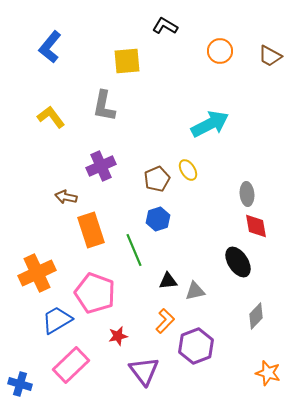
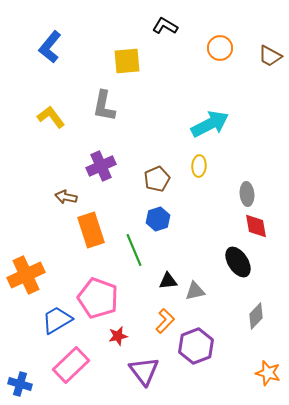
orange circle: moved 3 px up
yellow ellipse: moved 11 px right, 4 px up; rotated 35 degrees clockwise
orange cross: moved 11 px left, 2 px down
pink pentagon: moved 3 px right, 5 px down
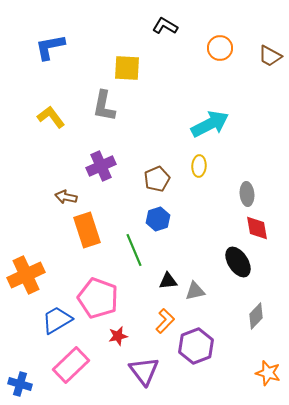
blue L-shape: rotated 40 degrees clockwise
yellow square: moved 7 px down; rotated 8 degrees clockwise
red diamond: moved 1 px right, 2 px down
orange rectangle: moved 4 px left
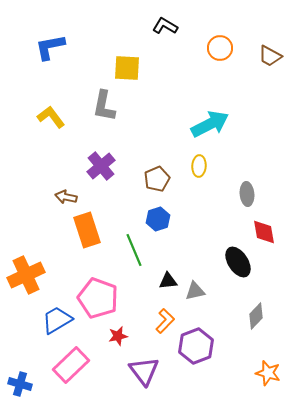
purple cross: rotated 16 degrees counterclockwise
red diamond: moved 7 px right, 4 px down
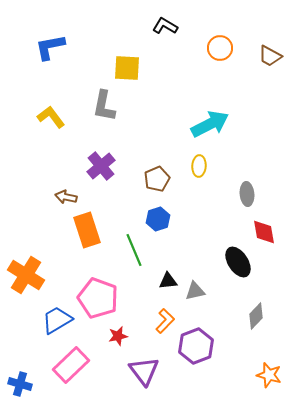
orange cross: rotated 33 degrees counterclockwise
orange star: moved 1 px right, 2 px down
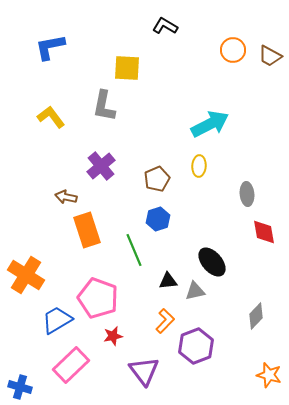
orange circle: moved 13 px right, 2 px down
black ellipse: moved 26 px left; rotated 8 degrees counterclockwise
red star: moved 5 px left
blue cross: moved 3 px down
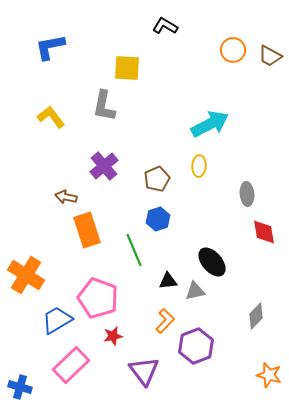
purple cross: moved 3 px right
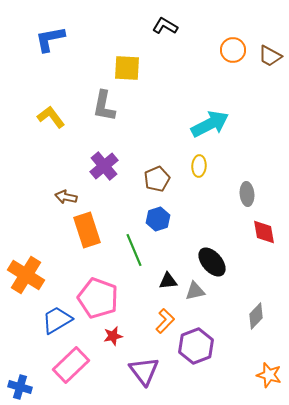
blue L-shape: moved 8 px up
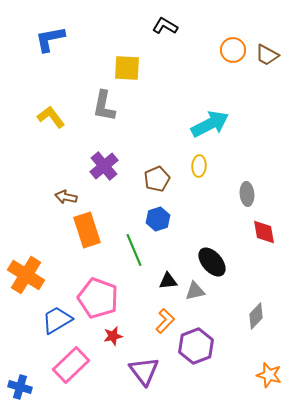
brown trapezoid: moved 3 px left, 1 px up
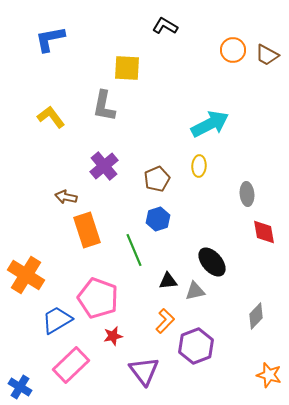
blue cross: rotated 15 degrees clockwise
